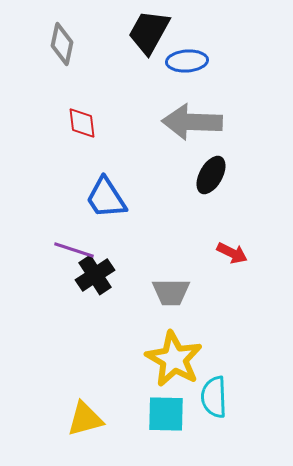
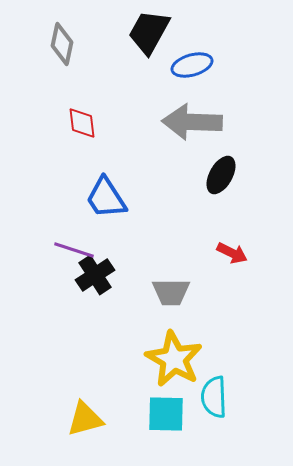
blue ellipse: moved 5 px right, 4 px down; rotated 12 degrees counterclockwise
black ellipse: moved 10 px right
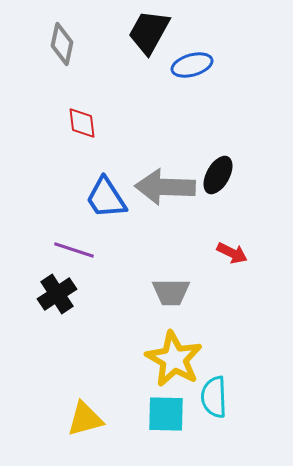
gray arrow: moved 27 px left, 65 px down
black ellipse: moved 3 px left
black cross: moved 38 px left, 19 px down
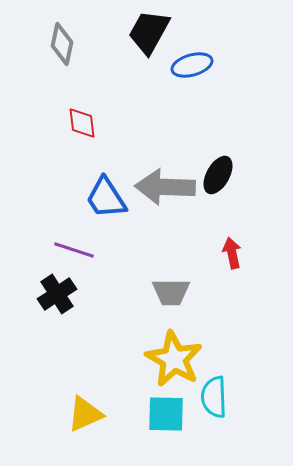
red arrow: rotated 128 degrees counterclockwise
yellow triangle: moved 5 px up; rotated 9 degrees counterclockwise
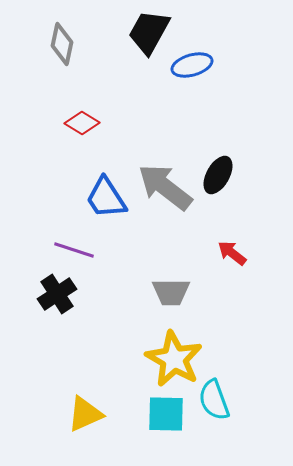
red diamond: rotated 52 degrees counterclockwise
gray arrow: rotated 36 degrees clockwise
red arrow: rotated 40 degrees counterclockwise
cyan semicircle: moved 3 px down; rotated 18 degrees counterclockwise
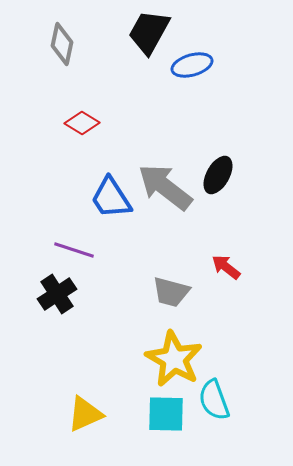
blue trapezoid: moved 5 px right
red arrow: moved 6 px left, 14 px down
gray trapezoid: rotated 15 degrees clockwise
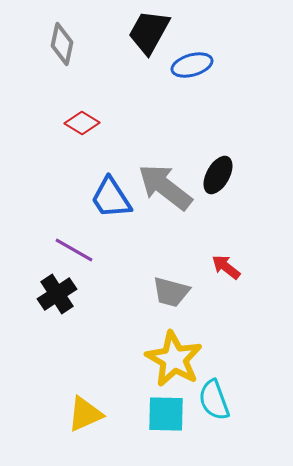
purple line: rotated 12 degrees clockwise
